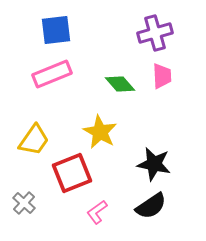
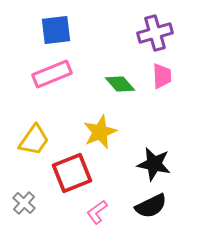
yellow star: rotated 20 degrees clockwise
black semicircle: rotated 8 degrees clockwise
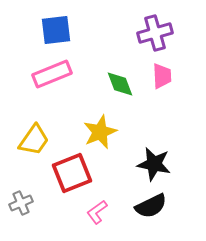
green diamond: rotated 20 degrees clockwise
gray cross: moved 3 px left; rotated 25 degrees clockwise
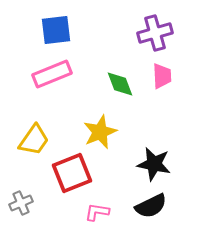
pink L-shape: rotated 45 degrees clockwise
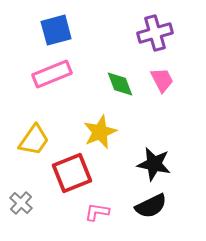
blue square: rotated 8 degrees counterclockwise
pink trapezoid: moved 4 px down; rotated 24 degrees counterclockwise
gray cross: rotated 25 degrees counterclockwise
